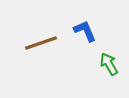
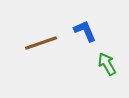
green arrow: moved 2 px left
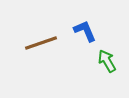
green arrow: moved 3 px up
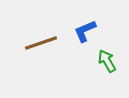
blue L-shape: rotated 90 degrees counterclockwise
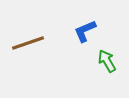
brown line: moved 13 px left
